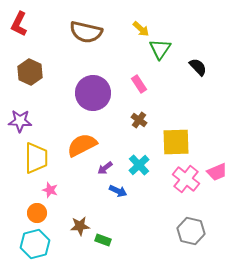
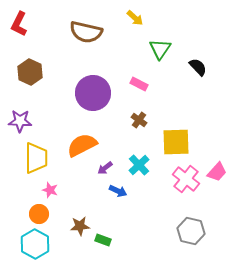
yellow arrow: moved 6 px left, 11 px up
pink rectangle: rotated 30 degrees counterclockwise
pink trapezoid: rotated 25 degrees counterclockwise
orange circle: moved 2 px right, 1 px down
cyan hexagon: rotated 16 degrees counterclockwise
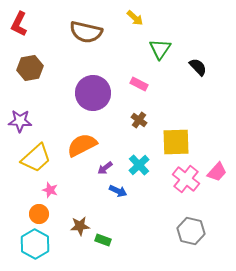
brown hexagon: moved 4 px up; rotated 25 degrees clockwise
yellow trapezoid: rotated 48 degrees clockwise
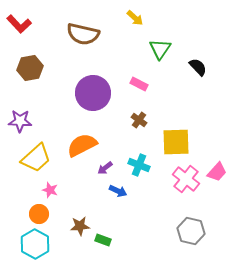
red L-shape: rotated 70 degrees counterclockwise
brown semicircle: moved 3 px left, 2 px down
cyan cross: rotated 25 degrees counterclockwise
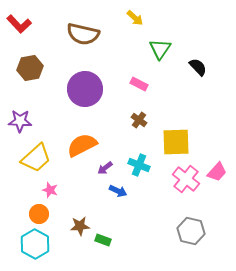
purple circle: moved 8 px left, 4 px up
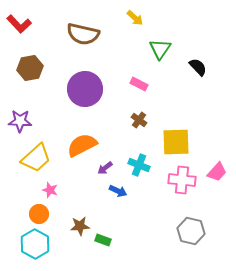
pink cross: moved 4 px left, 1 px down; rotated 32 degrees counterclockwise
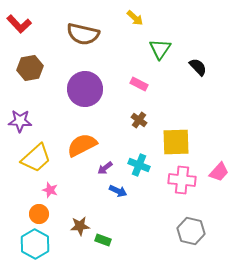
pink trapezoid: moved 2 px right
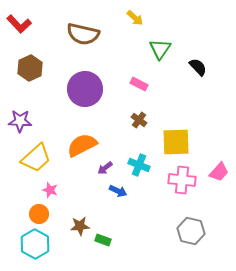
brown hexagon: rotated 15 degrees counterclockwise
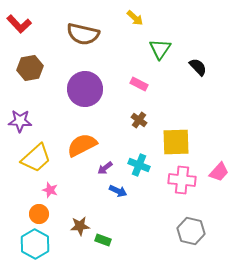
brown hexagon: rotated 15 degrees clockwise
